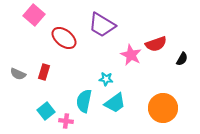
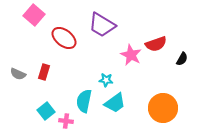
cyan star: moved 1 px down
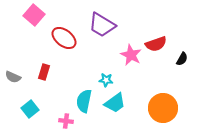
gray semicircle: moved 5 px left, 3 px down
cyan square: moved 16 px left, 2 px up
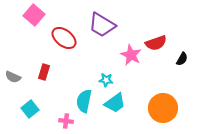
red semicircle: moved 1 px up
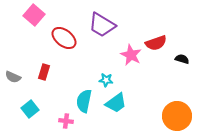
black semicircle: rotated 104 degrees counterclockwise
cyan trapezoid: moved 1 px right
orange circle: moved 14 px right, 8 px down
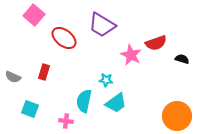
cyan square: rotated 30 degrees counterclockwise
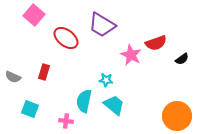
red ellipse: moved 2 px right
black semicircle: rotated 128 degrees clockwise
cyan trapezoid: moved 2 px left, 2 px down; rotated 105 degrees counterclockwise
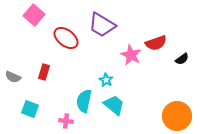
cyan star: rotated 24 degrees clockwise
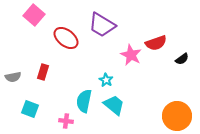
red rectangle: moved 1 px left
gray semicircle: rotated 35 degrees counterclockwise
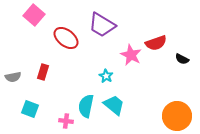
black semicircle: rotated 64 degrees clockwise
cyan star: moved 4 px up
cyan semicircle: moved 2 px right, 5 px down
